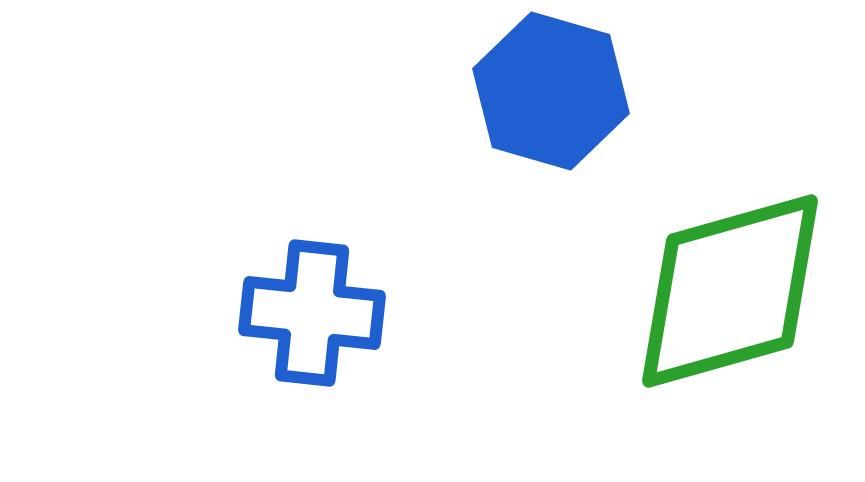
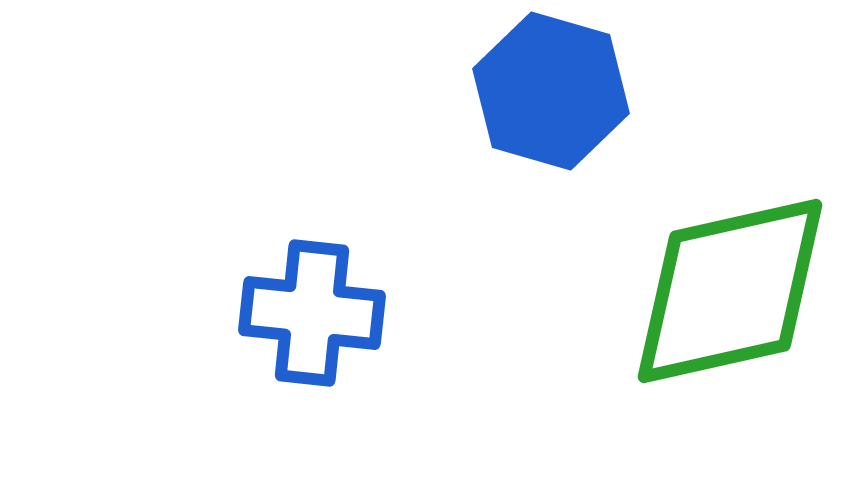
green diamond: rotated 3 degrees clockwise
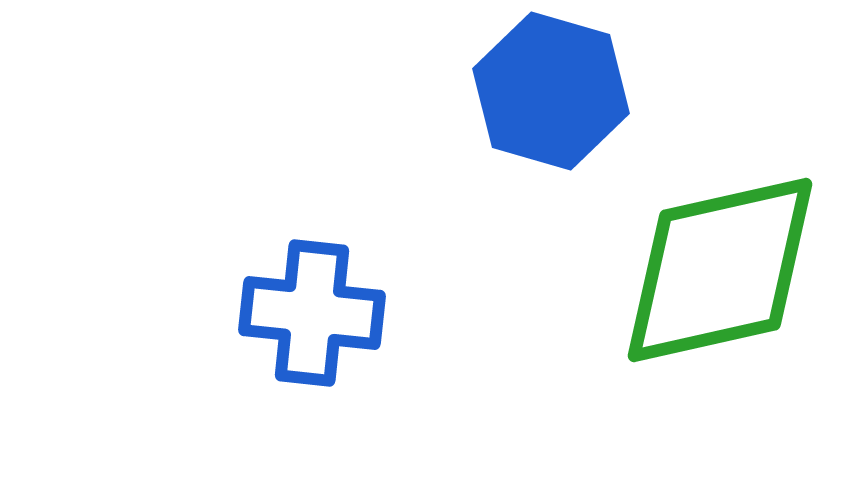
green diamond: moved 10 px left, 21 px up
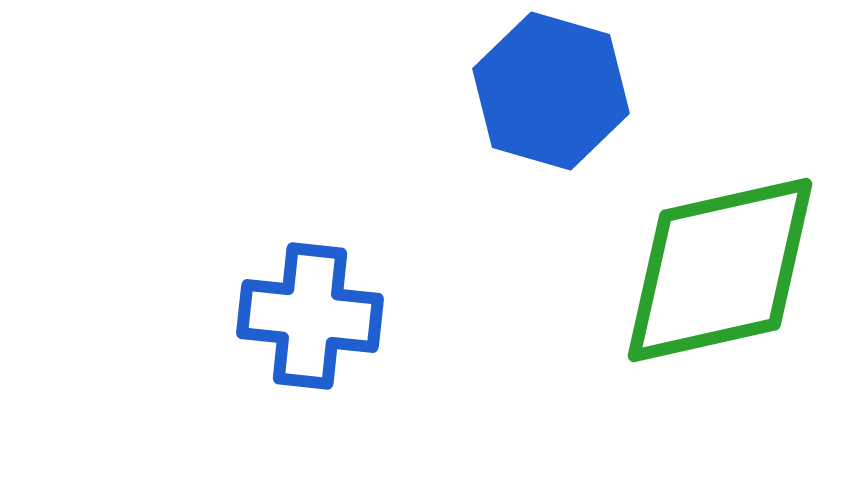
blue cross: moved 2 px left, 3 px down
